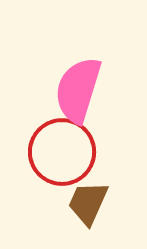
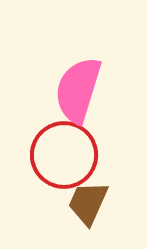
red circle: moved 2 px right, 3 px down
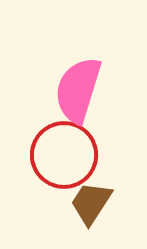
brown trapezoid: moved 3 px right; rotated 9 degrees clockwise
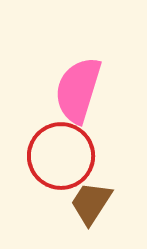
red circle: moved 3 px left, 1 px down
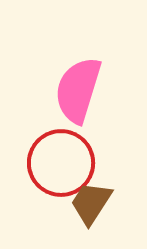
red circle: moved 7 px down
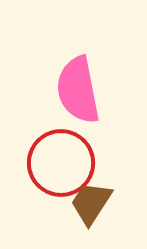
pink semicircle: rotated 28 degrees counterclockwise
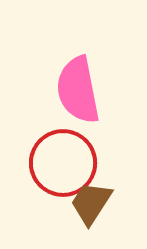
red circle: moved 2 px right
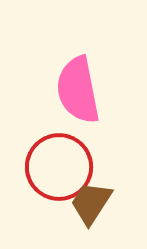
red circle: moved 4 px left, 4 px down
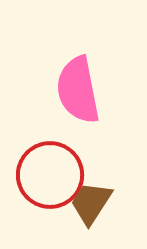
red circle: moved 9 px left, 8 px down
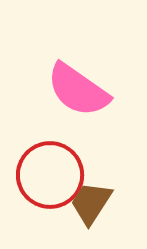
pink semicircle: rotated 44 degrees counterclockwise
